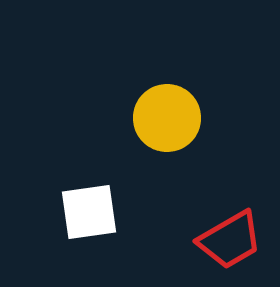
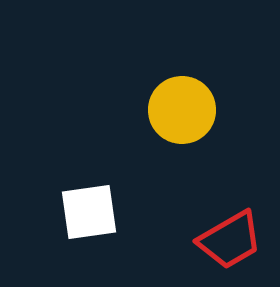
yellow circle: moved 15 px right, 8 px up
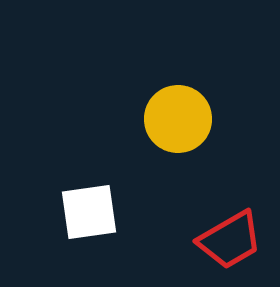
yellow circle: moved 4 px left, 9 px down
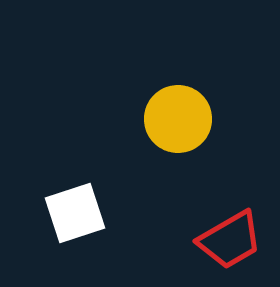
white square: moved 14 px left, 1 px down; rotated 10 degrees counterclockwise
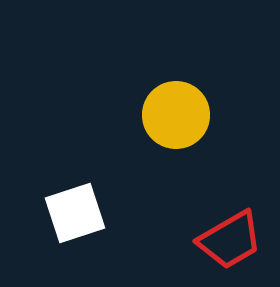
yellow circle: moved 2 px left, 4 px up
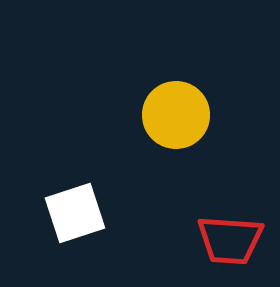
red trapezoid: rotated 34 degrees clockwise
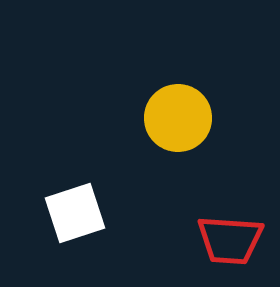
yellow circle: moved 2 px right, 3 px down
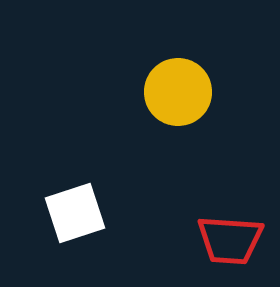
yellow circle: moved 26 px up
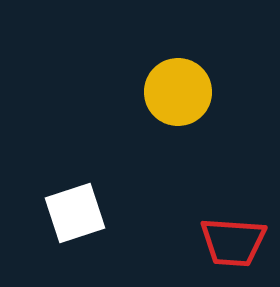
red trapezoid: moved 3 px right, 2 px down
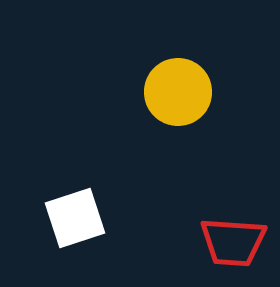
white square: moved 5 px down
